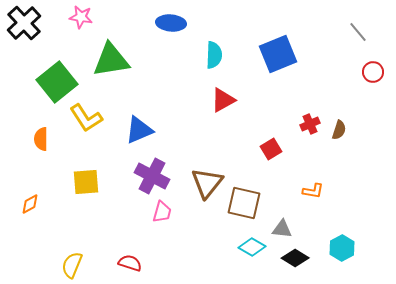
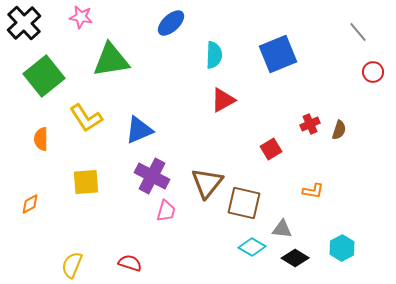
blue ellipse: rotated 48 degrees counterclockwise
green square: moved 13 px left, 6 px up
pink trapezoid: moved 4 px right, 1 px up
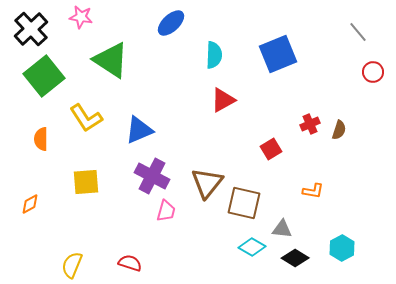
black cross: moved 7 px right, 6 px down
green triangle: rotated 42 degrees clockwise
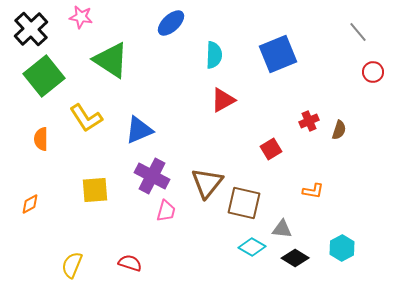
red cross: moved 1 px left, 3 px up
yellow square: moved 9 px right, 8 px down
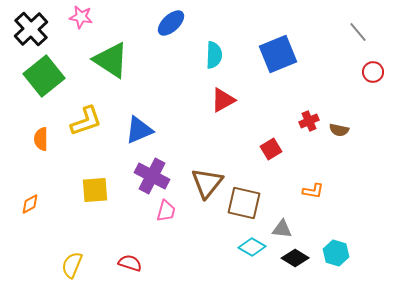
yellow L-shape: moved 3 px down; rotated 76 degrees counterclockwise
brown semicircle: rotated 84 degrees clockwise
cyan hexagon: moved 6 px left, 5 px down; rotated 15 degrees counterclockwise
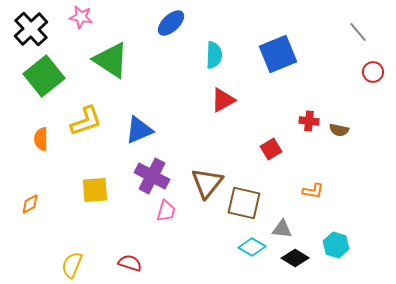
red cross: rotated 30 degrees clockwise
cyan hexagon: moved 8 px up
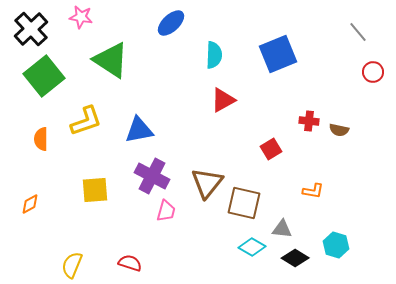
blue triangle: rotated 12 degrees clockwise
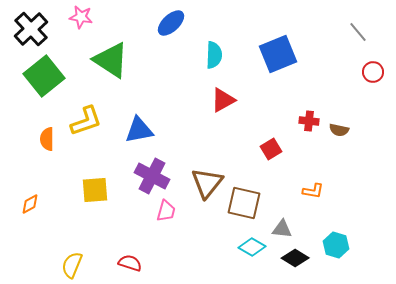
orange semicircle: moved 6 px right
